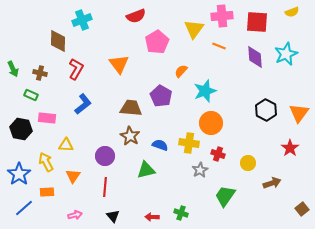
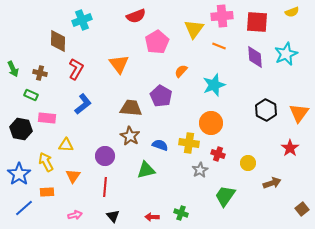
cyan star at (205, 91): moved 9 px right, 6 px up
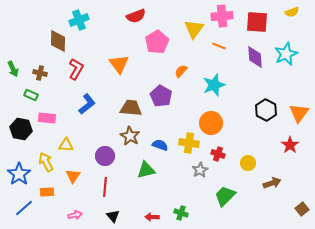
cyan cross at (82, 20): moved 3 px left
blue L-shape at (83, 104): moved 4 px right
red star at (290, 148): moved 3 px up
green trapezoid at (225, 196): rotated 10 degrees clockwise
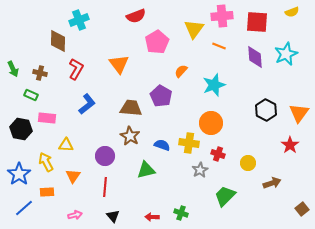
blue semicircle at (160, 145): moved 2 px right
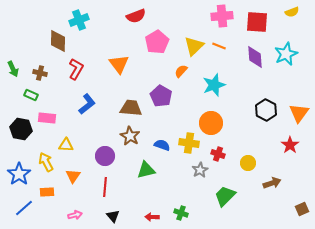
yellow triangle at (194, 29): moved 17 px down; rotated 10 degrees clockwise
brown square at (302, 209): rotated 16 degrees clockwise
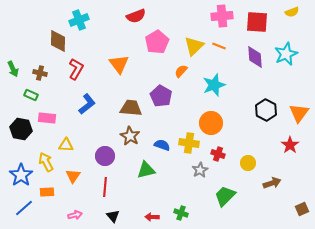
blue star at (19, 174): moved 2 px right, 1 px down
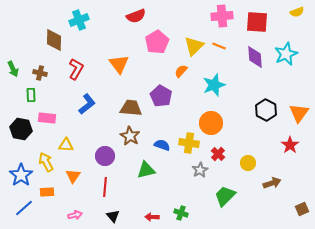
yellow semicircle at (292, 12): moved 5 px right
brown diamond at (58, 41): moved 4 px left, 1 px up
green rectangle at (31, 95): rotated 64 degrees clockwise
red cross at (218, 154): rotated 24 degrees clockwise
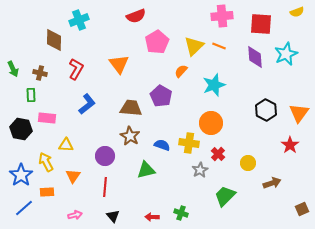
red square at (257, 22): moved 4 px right, 2 px down
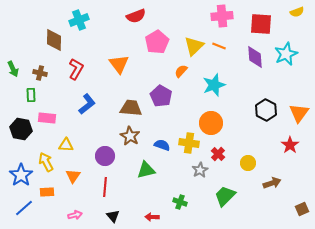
green cross at (181, 213): moved 1 px left, 11 px up
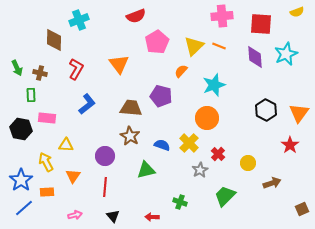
green arrow at (13, 69): moved 4 px right, 1 px up
purple pentagon at (161, 96): rotated 15 degrees counterclockwise
orange circle at (211, 123): moved 4 px left, 5 px up
yellow cross at (189, 143): rotated 36 degrees clockwise
blue star at (21, 175): moved 5 px down
